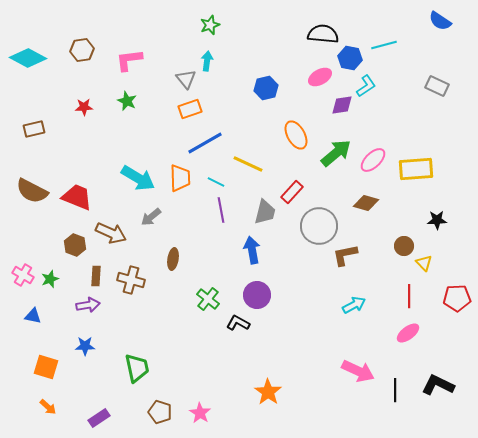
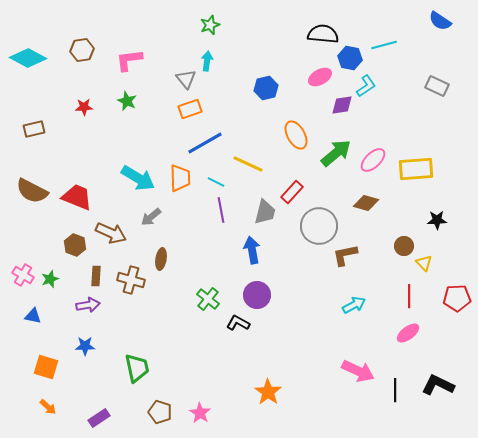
brown ellipse at (173, 259): moved 12 px left
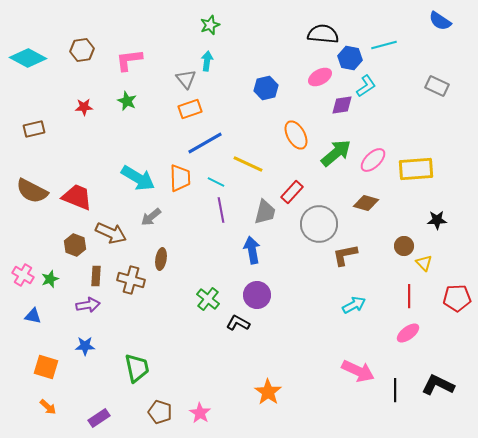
gray circle at (319, 226): moved 2 px up
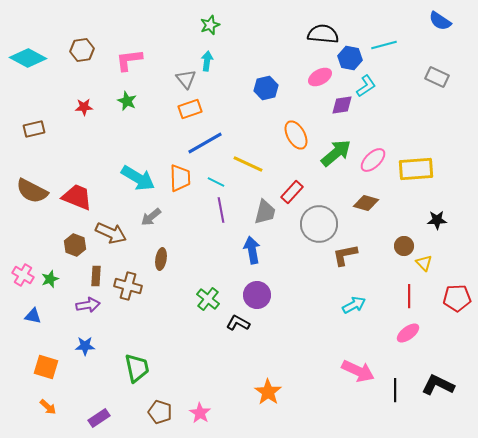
gray rectangle at (437, 86): moved 9 px up
brown cross at (131, 280): moved 3 px left, 6 px down
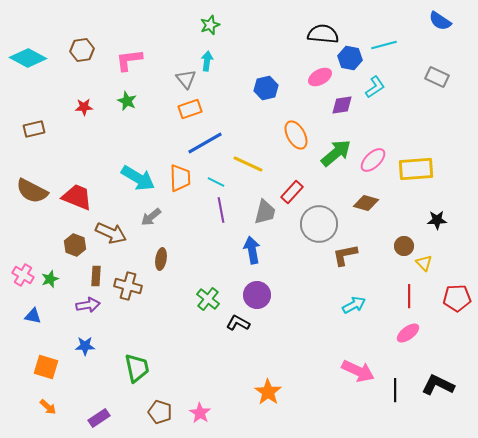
cyan L-shape at (366, 86): moved 9 px right, 1 px down
